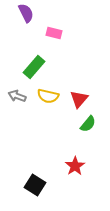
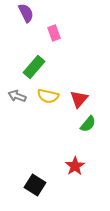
pink rectangle: rotated 56 degrees clockwise
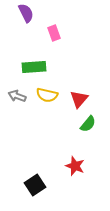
green rectangle: rotated 45 degrees clockwise
yellow semicircle: moved 1 px left, 1 px up
red star: rotated 18 degrees counterclockwise
black square: rotated 25 degrees clockwise
